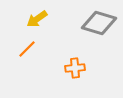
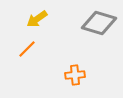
orange cross: moved 7 px down
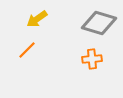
orange line: moved 1 px down
orange cross: moved 17 px right, 16 px up
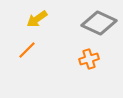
gray diamond: rotated 8 degrees clockwise
orange cross: moved 3 px left; rotated 12 degrees counterclockwise
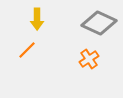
yellow arrow: rotated 55 degrees counterclockwise
orange cross: rotated 18 degrees counterclockwise
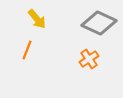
yellow arrow: rotated 40 degrees counterclockwise
orange line: rotated 24 degrees counterclockwise
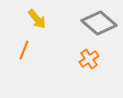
gray diamond: rotated 16 degrees clockwise
orange line: moved 3 px left
